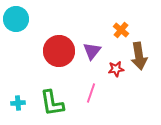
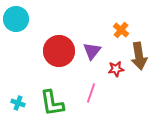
cyan cross: rotated 24 degrees clockwise
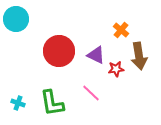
purple triangle: moved 4 px right, 4 px down; rotated 42 degrees counterclockwise
pink line: rotated 66 degrees counterclockwise
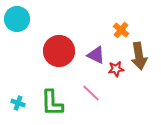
cyan circle: moved 1 px right
green L-shape: rotated 8 degrees clockwise
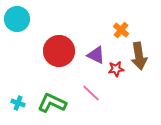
green L-shape: rotated 116 degrees clockwise
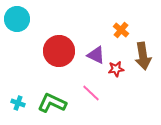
brown arrow: moved 4 px right
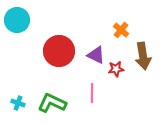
cyan circle: moved 1 px down
pink line: moved 1 px right; rotated 48 degrees clockwise
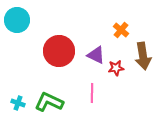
red star: moved 1 px up
green L-shape: moved 3 px left, 1 px up
